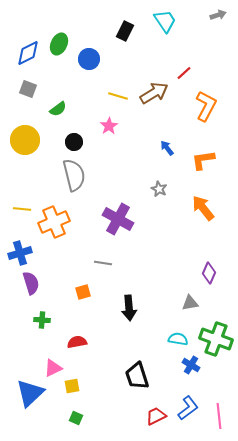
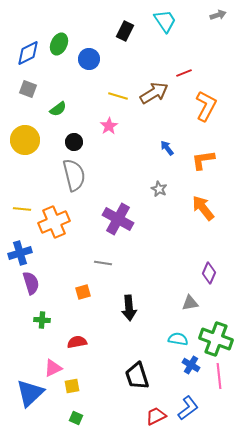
red line at (184, 73): rotated 21 degrees clockwise
pink line at (219, 416): moved 40 px up
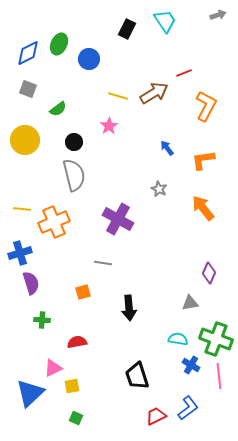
black rectangle at (125, 31): moved 2 px right, 2 px up
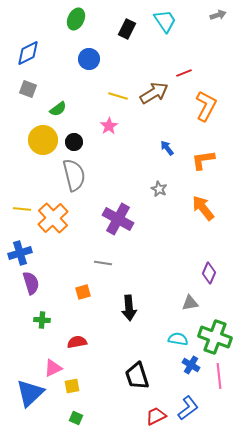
green ellipse at (59, 44): moved 17 px right, 25 px up
yellow circle at (25, 140): moved 18 px right
orange cross at (54, 222): moved 1 px left, 4 px up; rotated 20 degrees counterclockwise
green cross at (216, 339): moved 1 px left, 2 px up
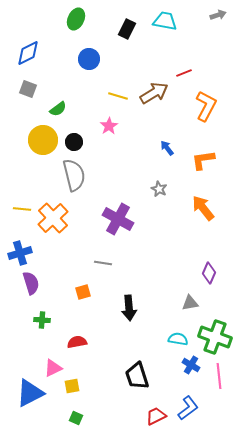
cyan trapezoid at (165, 21): rotated 45 degrees counterclockwise
blue triangle at (30, 393): rotated 16 degrees clockwise
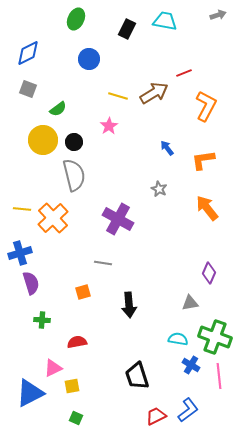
orange arrow at (203, 208): moved 4 px right
black arrow at (129, 308): moved 3 px up
blue L-shape at (188, 408): moved 2 px down
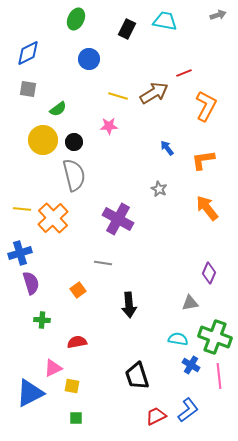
gray square at (28, 89): rotated 12 degrees counterclockwise
pink star at (109, 126): rotated 30 degrees clockwise
orange square at (83, 292): moved 5 px left, 2 px up; rotated 21 degrees counterclockwise
yellow square at (72, 386): rotated 21 degrees clockwise
green square at (76, 418): rotated 24 degrees counterclockwise
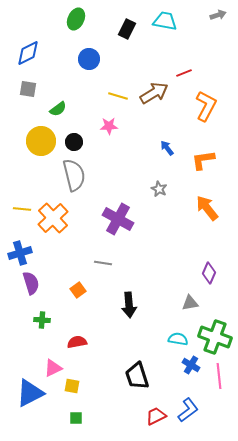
yellow circle at (43, 140): moved 2 px left, 1 px down
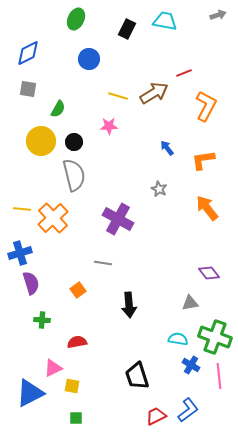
green semicircle at (58, 109): rotated 24 degrees counterclockwise
purple diamond at (209, 273): rotated 60 degrees counterclockwise
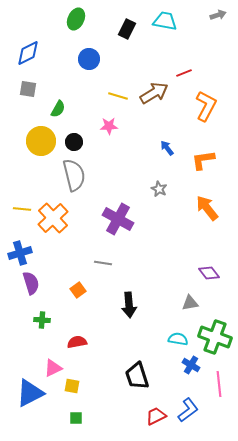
pink line at (219, 376): moved 8 px down
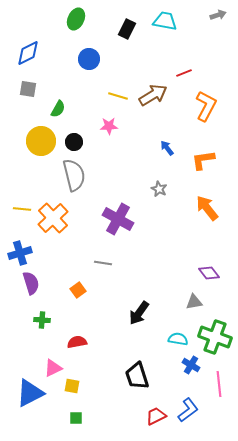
brown arrow at (154, 93): moved 1 px left, 2 px down
gray triangle at (190, 303): moved 4 px right, 1 px up
black arrow at (129, 305): moved 10 px right, 8 px down; rotated 40 degrees clockwise
